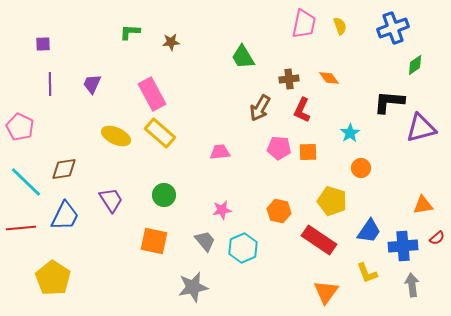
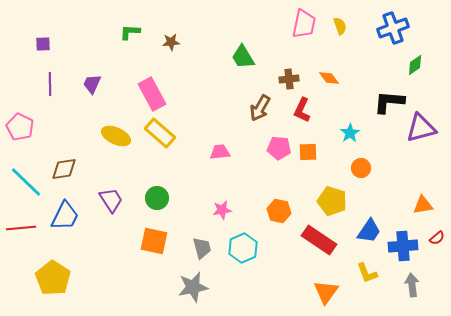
green circle at (164, 195): moved 7 px left, 3 px down
gray trapezoid at (205, 241): moved 3 px left, 7 px down; rotated 25 degrees clockwise
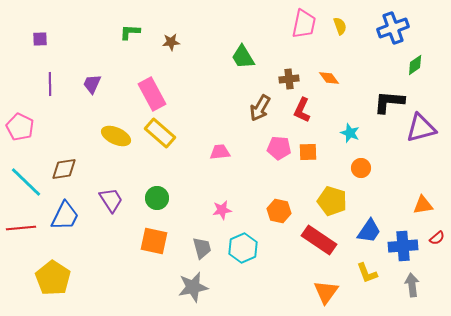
purple square at (43, 44): moved 3 px left, 5 px up
cyan star at (350, 133): rotated 18 degrees counterclockwise
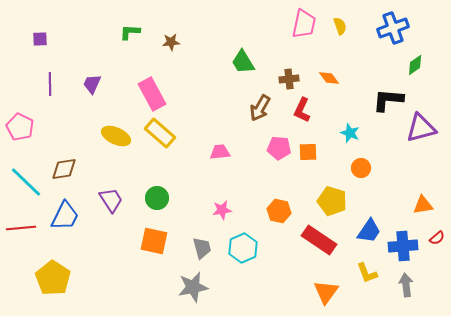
green trapezoid at (243, 57): moved 5 px down
black L-shape at (389, 102): moved 1 px left, 2 px up
gray arrow at (412, 285): moved 6 px left
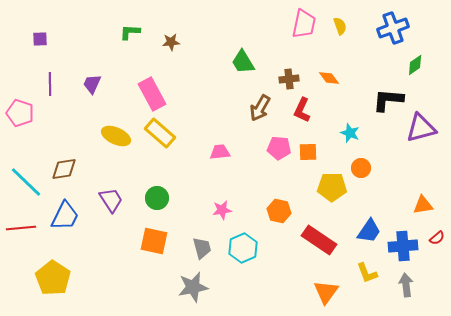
pink pentagon at (20, 127): moved 14 px up; rotated 8 degrees counterclockwise
yellow pentagon at (332, 201): moved 14 px up; rotated 16 degrees counterclockwise
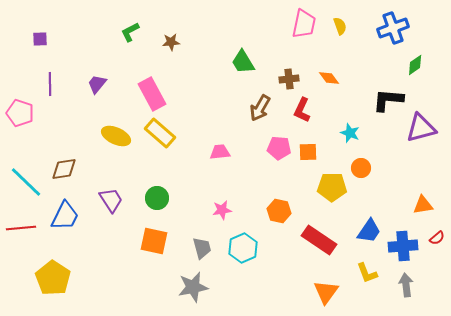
green L-shape at (130, 32): rotated 30 degrees counterclockwise
purple trapezoid at (92, 84): moved 5 px right; rotated 15 degrees clockwise
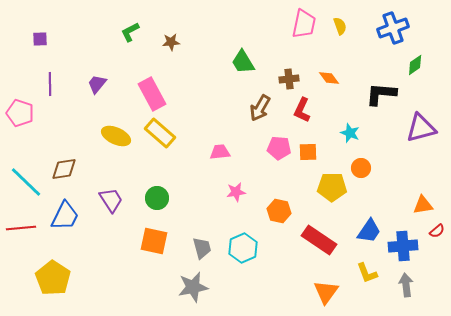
black L-shape at (388, 100): moved 7 px left, 6 px up
pink star at (222, 210): moved 14 px right, 18 px up
red semicircle at (437, 238): moved 7 px up
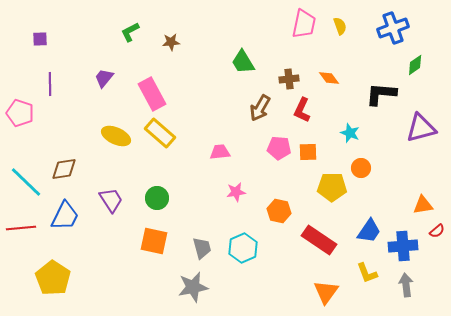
purple trapezoid at (97, 84): moved 7 px right, 6 px up
